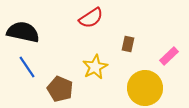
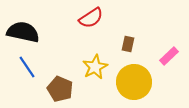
yellow circle: moved 11 px left, 6 px up
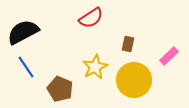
black semicircle: rotated 40 degrees counterclockwise
blue line: moved 1 px left
yellow circle: moved 2 px up
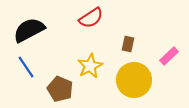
black semicircle: moved 6 px right, 2 px up
yellow star: moved 5 px left, 1 px up
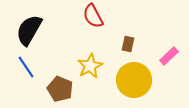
red semicircle: moved 2 px right, 2 px up; rotated 95 degrees clockwise
black semicircle: rotated 32 degrees counterclockwise
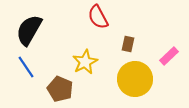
red semicircle: moved 5 px right, 1 px down
yellow star: moved 5 px left, 4 px up
yellow circle: moved 1 px right, 1 px up
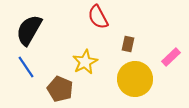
pink rectangle: moved 2 px right, 1 px down
